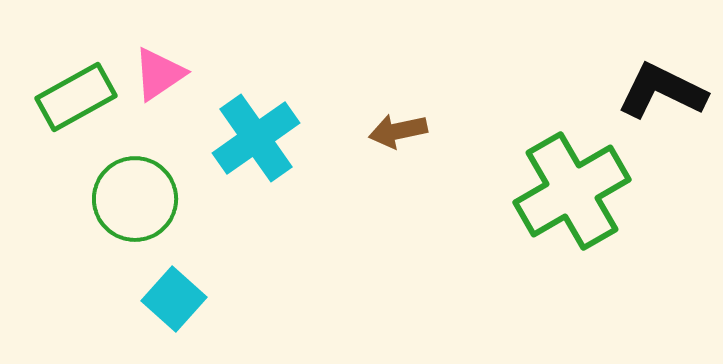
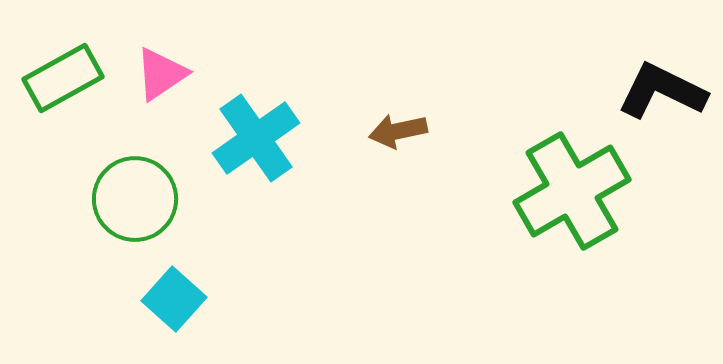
pink triangle: moved 2 px right
green rectangle: moved 13 px left, 19 px up
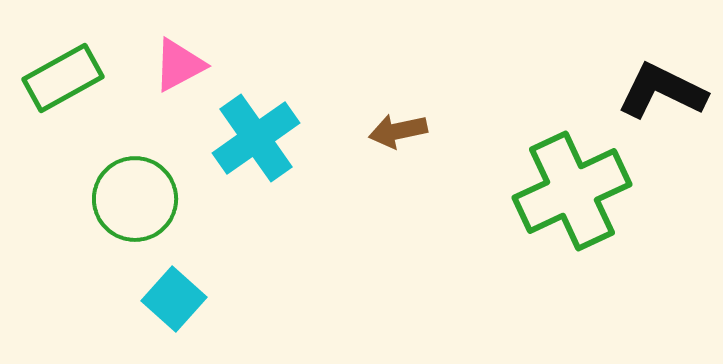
pink triangle: moved 18 px right, 9 px up; rotated 6 degrees clockwise
green cross: rotated 5 degrees clockwise
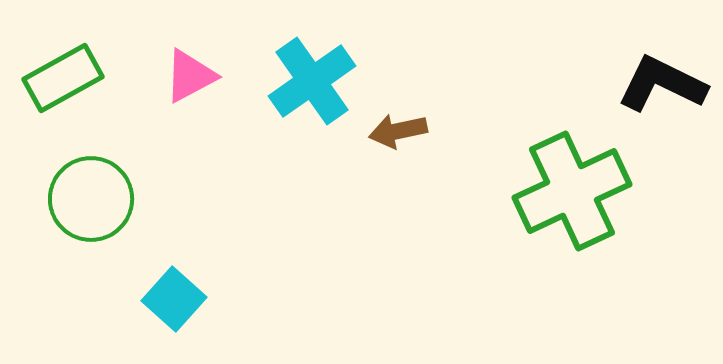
pink triangle: moved 11 px right, 11 px down
black L-shape: moved 7 px up
cyan cross: moved 56 px right, 57 px up
green circle: moved 44 px left
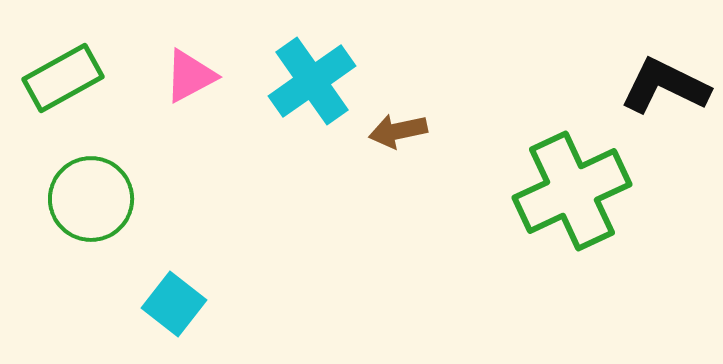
black L-shape: moved 3 px right, 2 px down
cyan square: moved 5 px down; rotated 4 degrees counterclockwise
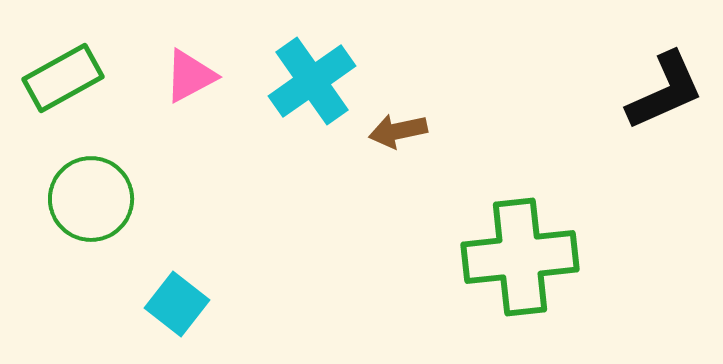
black L-shape: moved 5 px down; rotated 130 degrees clockwise
green cross: moved 52 px left, 66 px down; rotated 19 degrees clockwise
cyan square: moved 3 px right
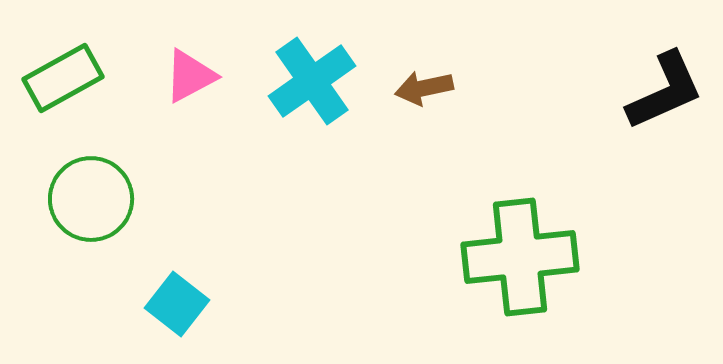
brown arrow: moved 26 px right, 43 px up
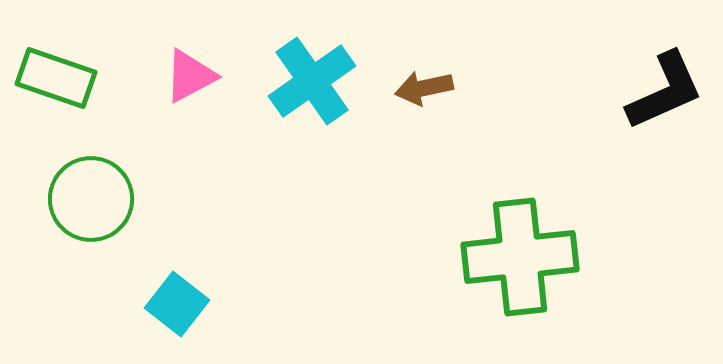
green rectangle: moved 7 px left; rotated 48 degrees clockwise
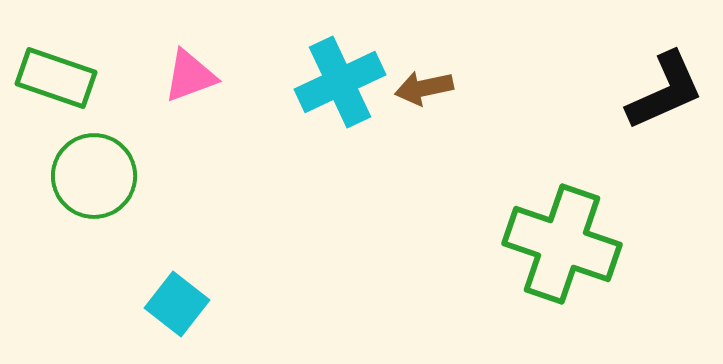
pink triangle: rotated 8 degrees clockwise
cyan cross: moved 28 px right, 1 px down; rotated 10 degrees clockwise
green circle: moved 3 px right, 23 px up
green cross: moved 42 px right, 13 px up; rotated 25 degrees clockwise
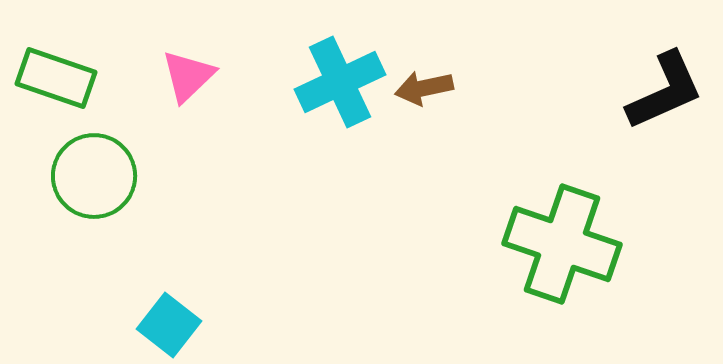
pink triangle: moved 2 px left; rotated 24 degrees counterclockwise
cyan square: moved 8 px left, 21 px down
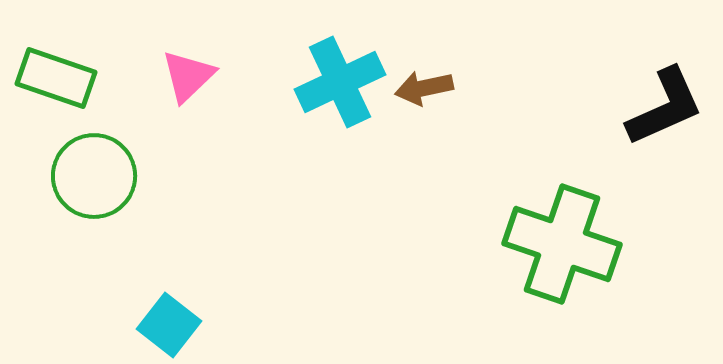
black L-shape: moved 16 px down
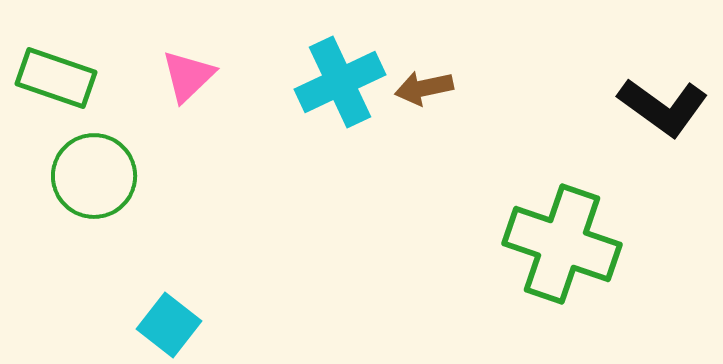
black L-shape: moved 2 px left; rotated 60 degrees clockwise
